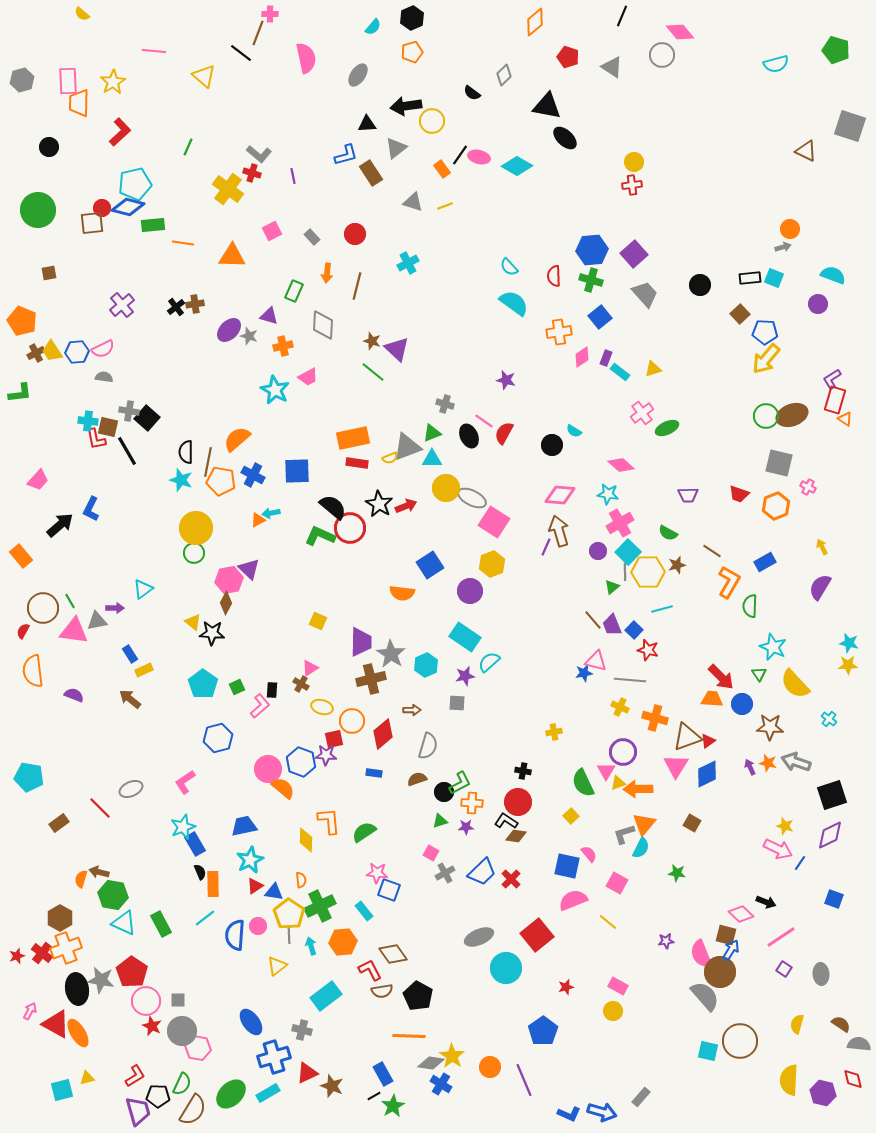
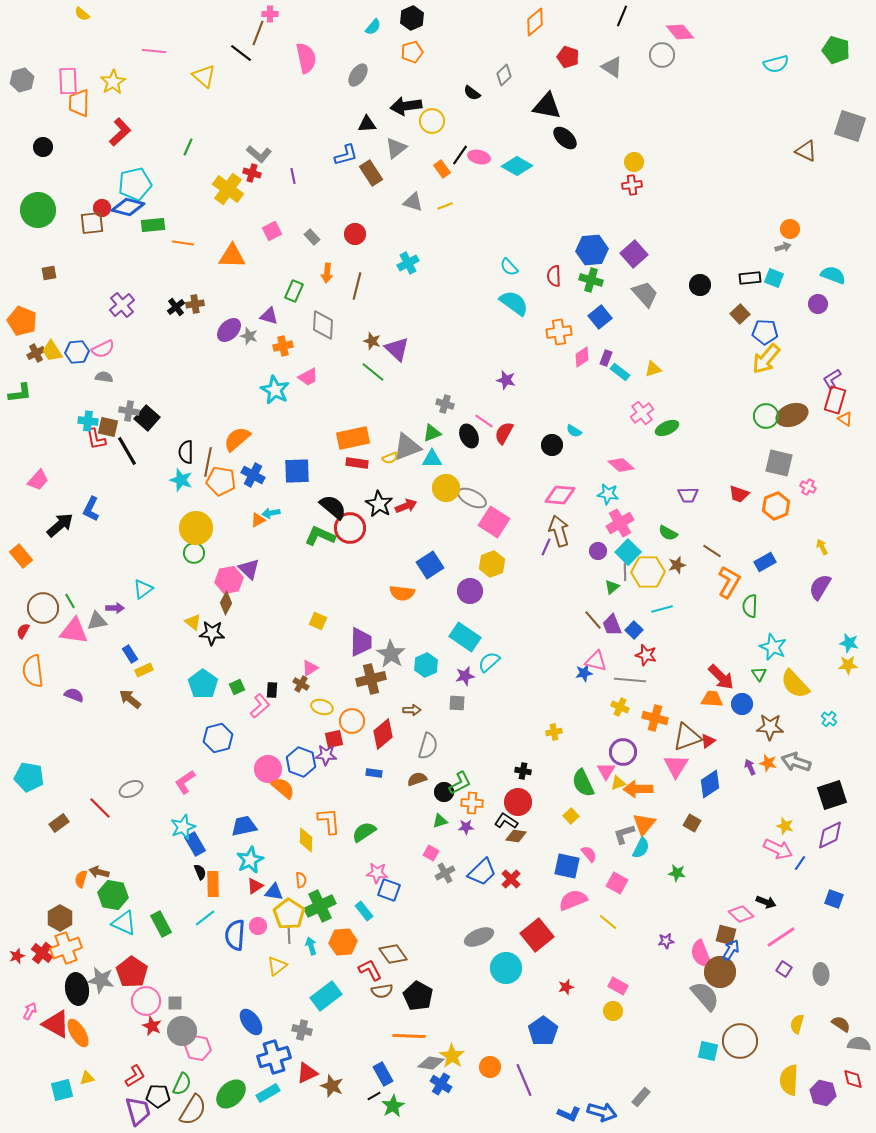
black circle at (49, 147): moved 6 px left
red star at (648, 650): moved 2 px left, 5 px down
blue diamond at (707, 774): moved 3 px right, 10 px down; rotated 8 degrees counterclockwise
gray square at (178, 1000): moved 3 px left, 3 px down
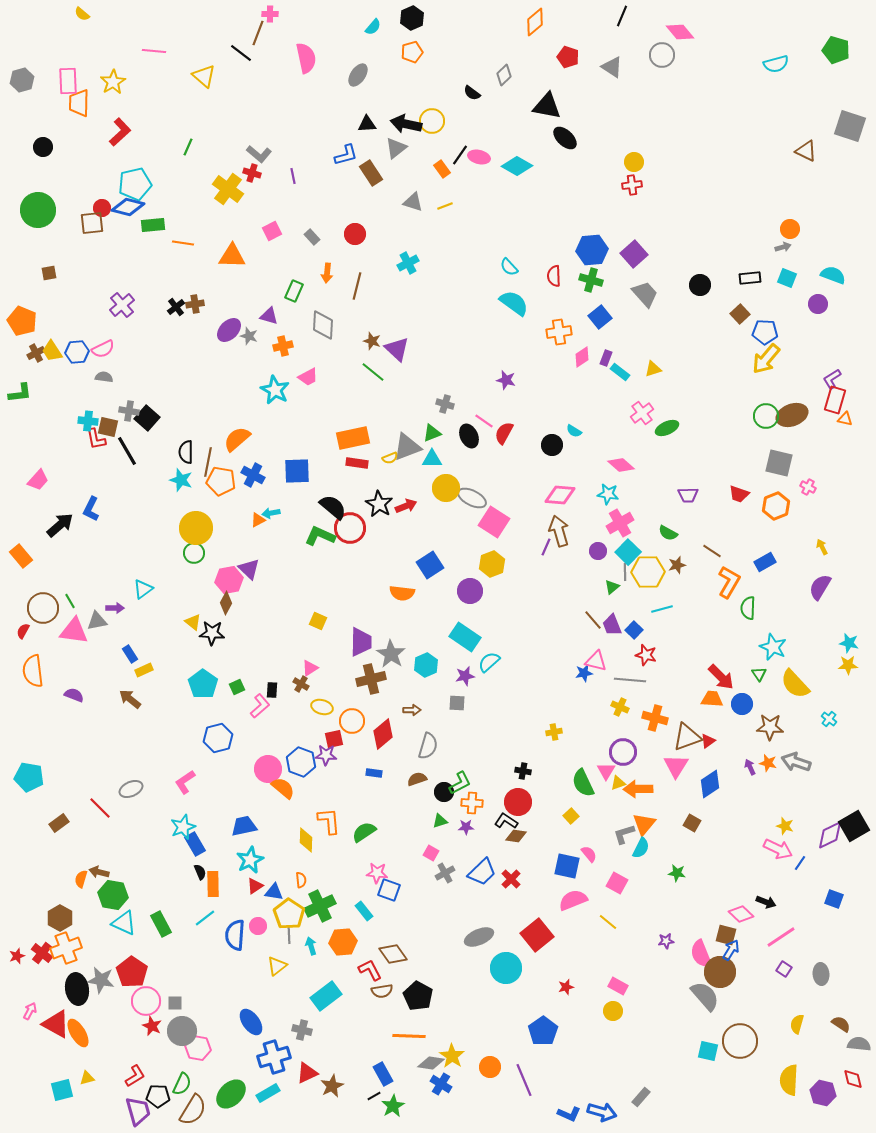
black arrow at (406, 106): moved 18 px down; rotated 20 degrees clockwise
cyan square at (774, 278): moved 13 px right
orange triangle at (845, 419): rotated 21 degrees counterclockwise
green semicircle at (750, 606): moved 2 px left, 2 px down
black square at (832, 795): moved 22 px right, 31 px down; rotated 12 degrees counterclockwise
brown star at (332, 1086): rotated 25 degrees clockwise
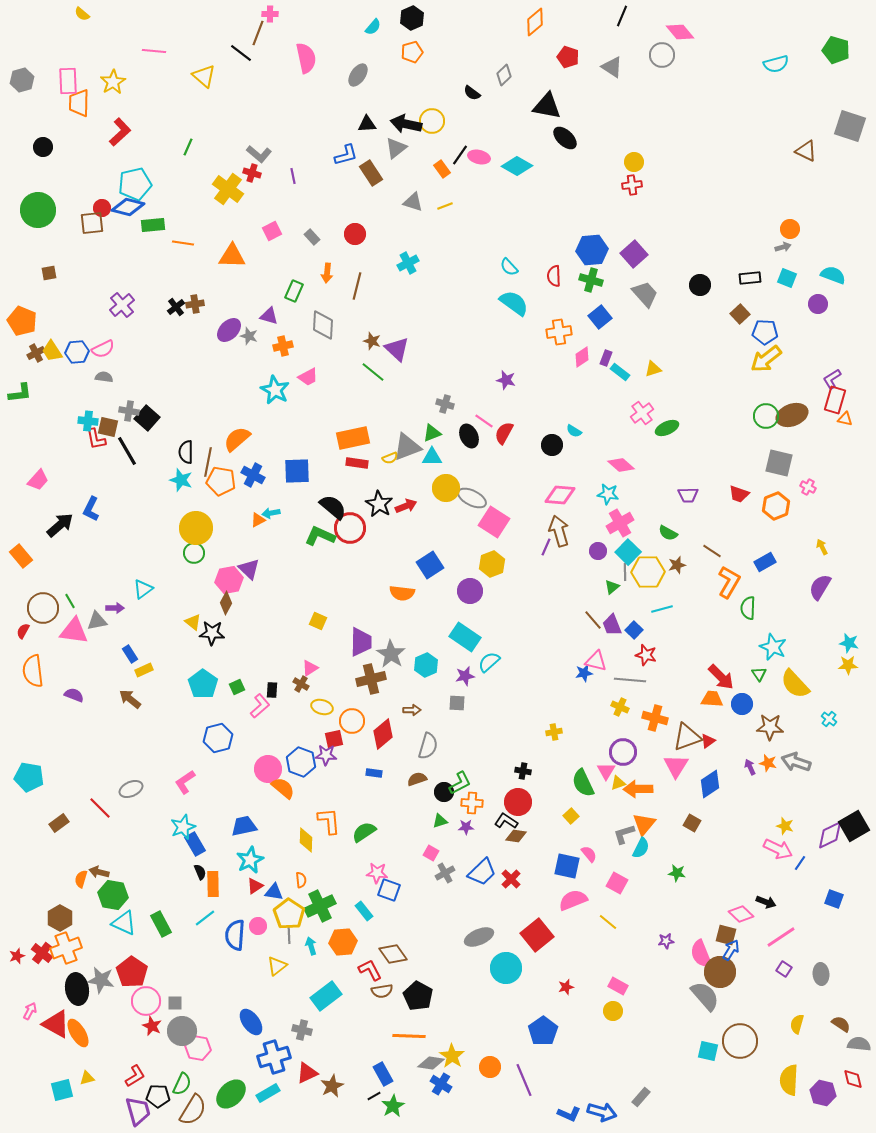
yellow arrow at (766, 359): rotated 12 degrees clockwise
cyan triangle at (432, 459): moved 2 px up
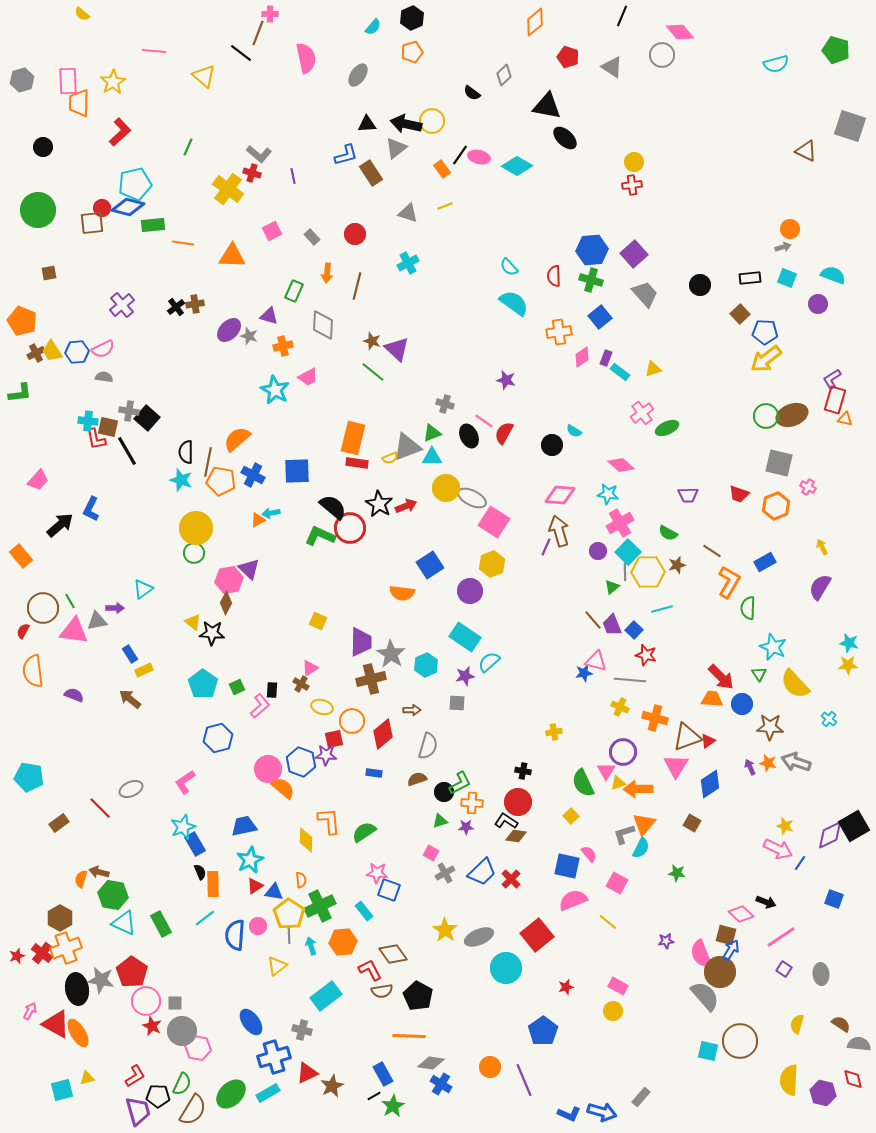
gray triangle at (413, 202): moved 5 px left, 11 px down
orange rectangle at (353, 438): rotated 64 degrees counterclockwise
yellow star at (452, 1056): moved 7 px left, 126 px up
